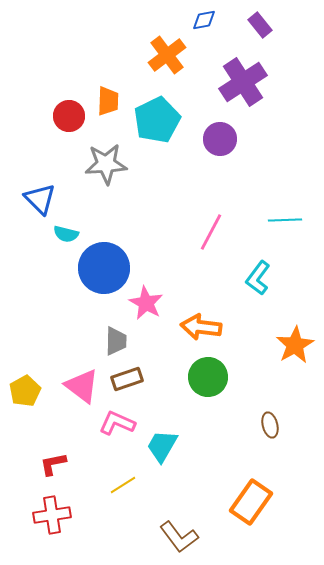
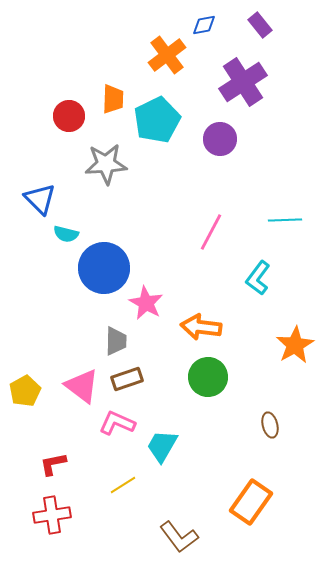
blue diamond: moved 5 px down
orange trapezoid: moved 5 px right, 2 px up
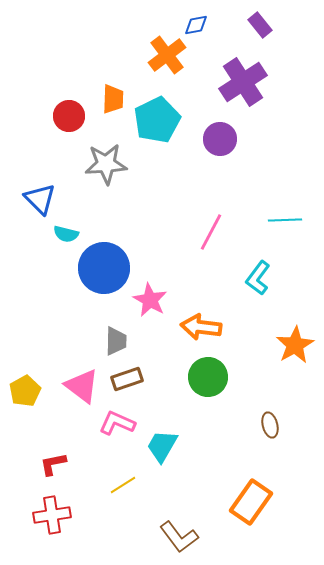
blue diamond: moved 8 px left
pink star: moved 4 px right, 3 px up
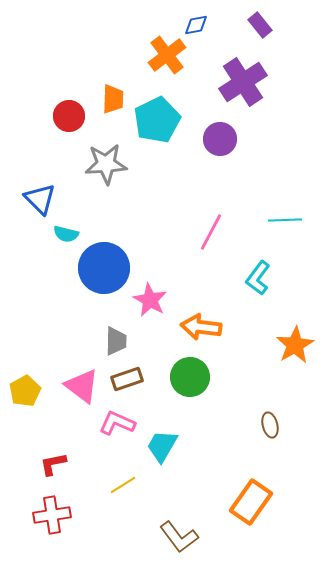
green circle: moved 18 px left
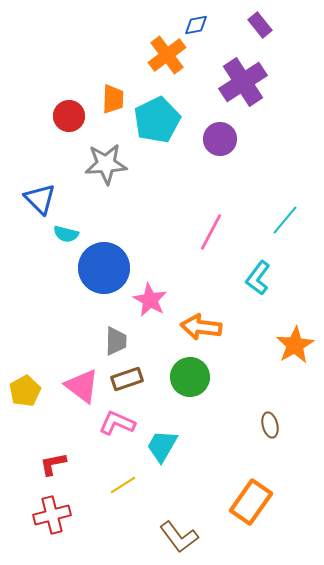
cyan line: rotated 48 degrees counterclockwise
red cross: rotated 6 degrees counterclockwise
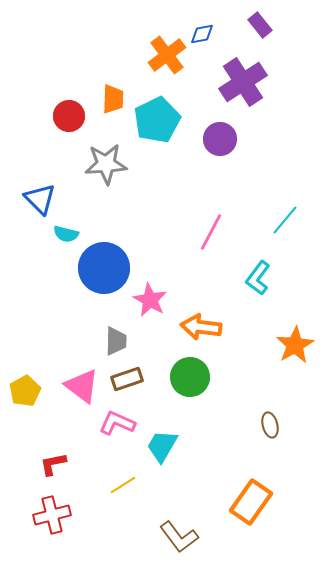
blue diamond: moved 6 px right, 9 px down
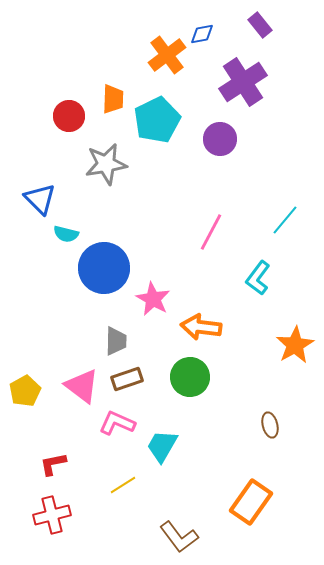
gray star: rotated 6 degrees counterclockwise
pink star: moved 3 px right, 1 px up
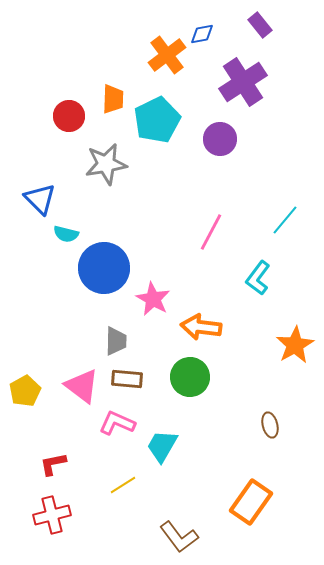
brown rectangle: rotated 24 degrees clockwise
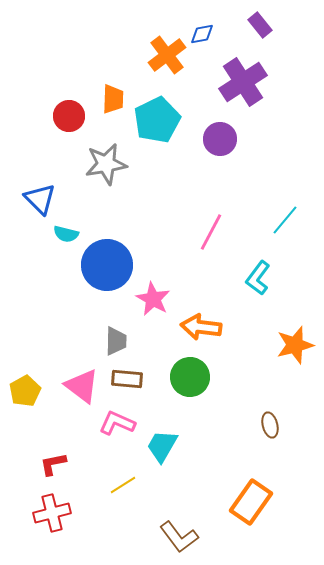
blue circle: moved 3 px right, 3 px up
orange star: rotated 15 degrees clockwise
red cross: moved 2 px up
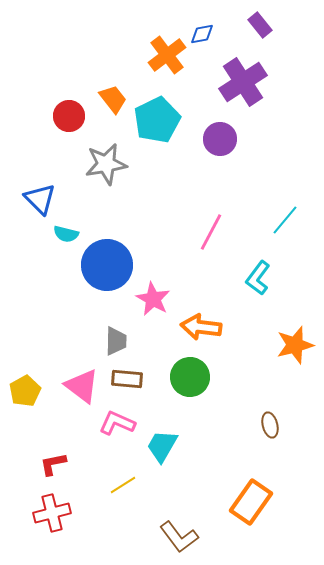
orange trapezoid: rotated 40 degrees counterclockwise
